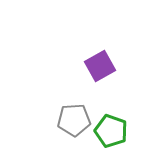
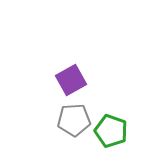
purple square: moved 29 px left, 14 px down
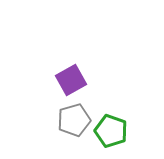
gray pentagon: rotated 12 degrees counterclockwise
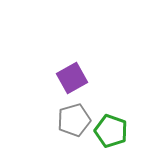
purple square: moved 1 px right, 2 px up
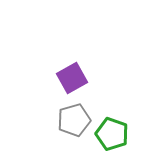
green pentagon: moved 1 px right, 3 px down
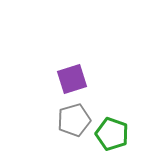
purple square: moved 1 px down; rotated 12 degrees clockwise
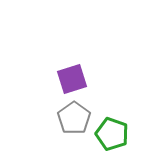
gray pentagon: moved 2 px up; rotated 20 degrees counterclockwise
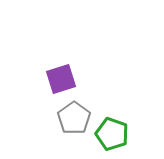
purple square: moved 11 px left
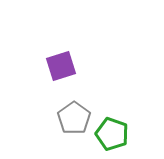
purple square: moved 13 px up
